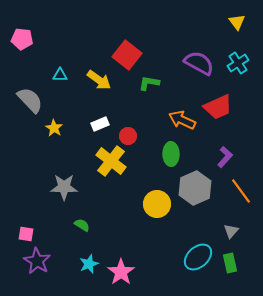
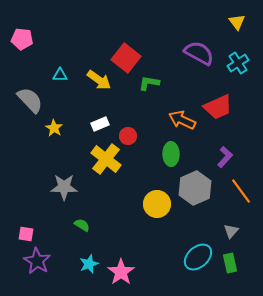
red square: moved 1 px left, 3 px down
purple semicircle: moved 10 px up
yellow cross: moved 5 px left, 2 px up
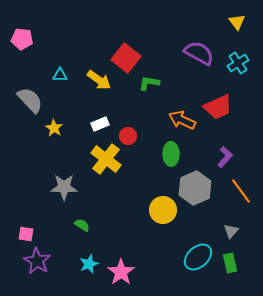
yellow circle: moved 6 px right, 6 px down
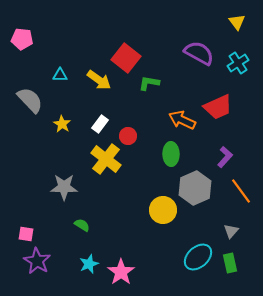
white rectangle: rotated 30 degrees counterclockwise
yellow star: moved 8 px right, 4 px up
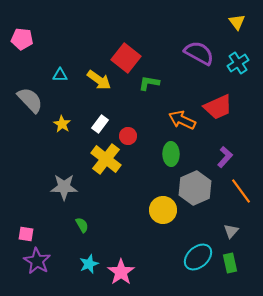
green semicircle: rotated 28 degrees clockwise
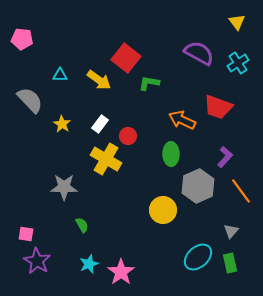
red trapezoid: rotated 44 degrees clockwise
yellow cross: rotated 8 degrees counterclockwise
gray hexagon: moved 3 px right, 2 px up
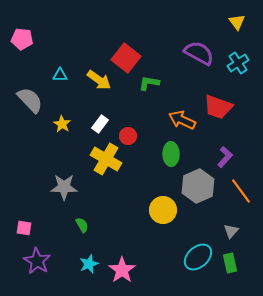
pink square: moved 2 px left, 6 px up
pink star: moved 1 px right, 2 px up
